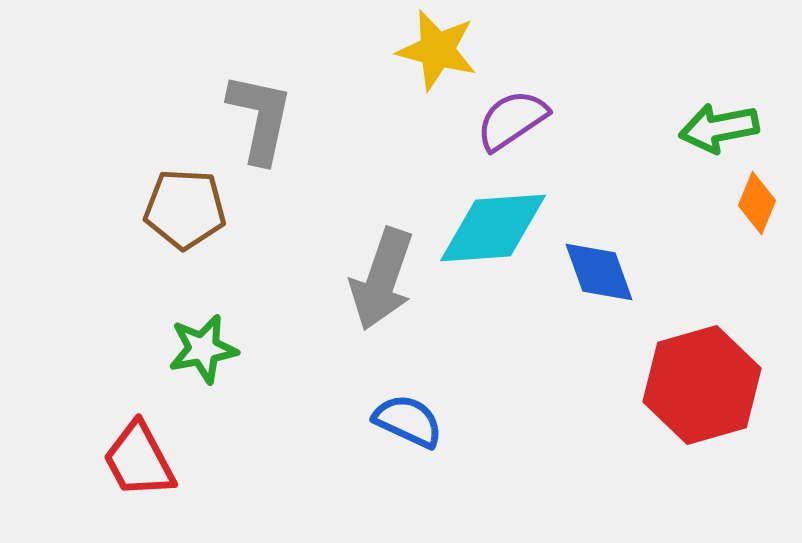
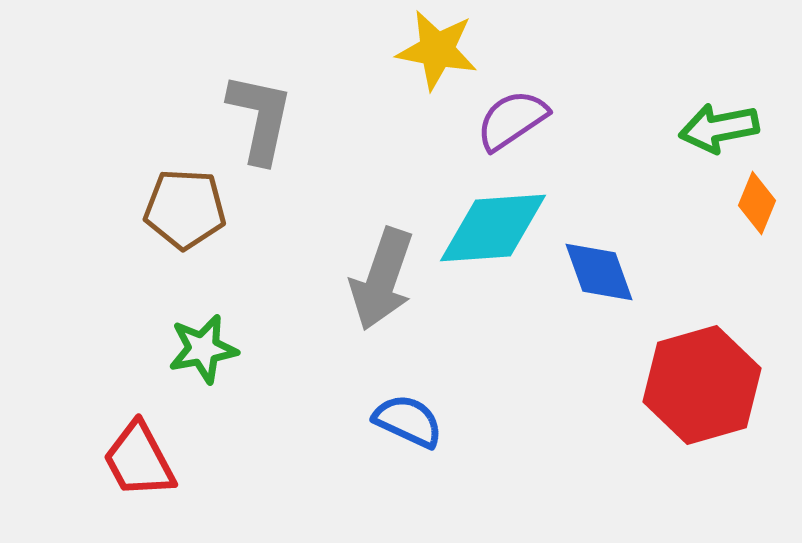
yellow star: rotated 4 degrees counterclockwise
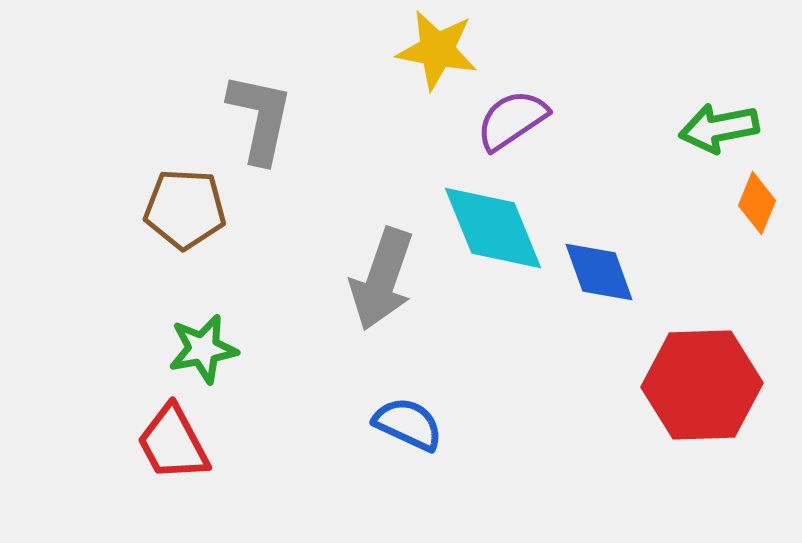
cyan diamond: rotated 72 degrees clockwise
red hexagon: rotated 14 degrees clockwise
blue semicircle: moved 3 px down
red trapezoid: moved 34 px right, 17 px up
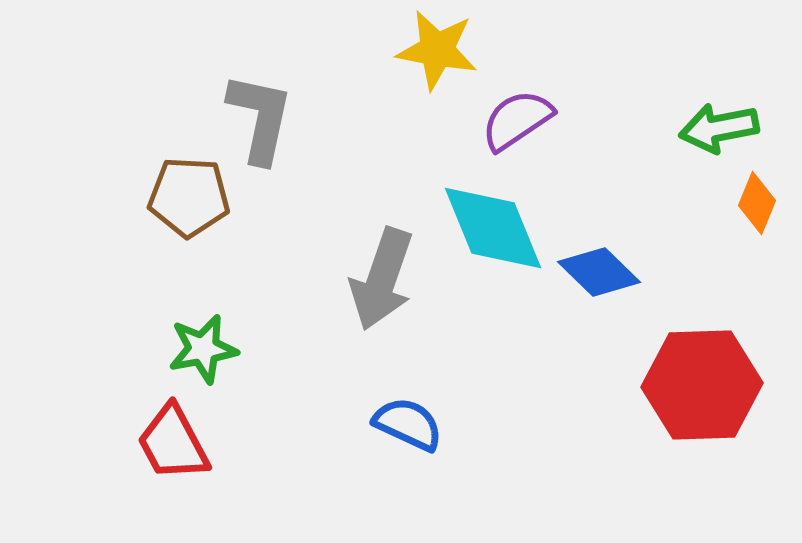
purple semicircle: moved 5 px right
brown pentagon: moved 4 px right, 12 px up
blue diamond: rotated 26 degrees counterclockwise
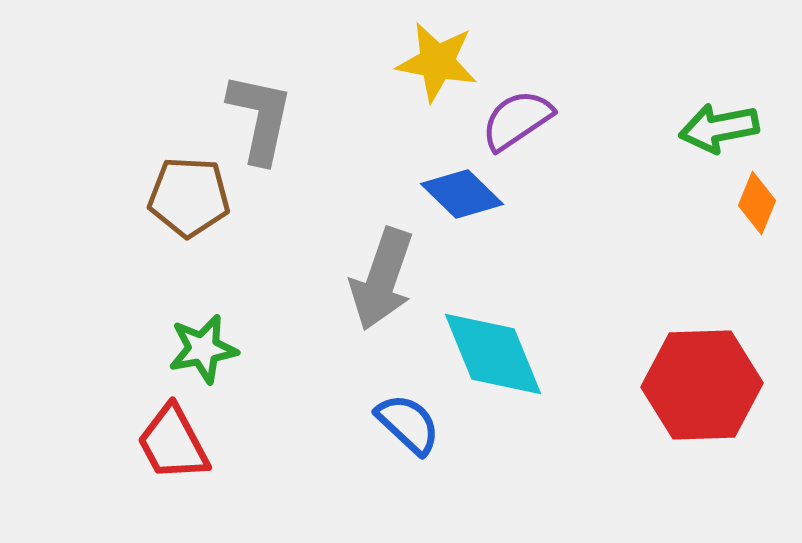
yellow star: moved 12 px down
cyan diamond: moved 126 px down
blue diamond: moved 137 px left, 78 px up
blue semicircle: rotated 18 degrees clockwise
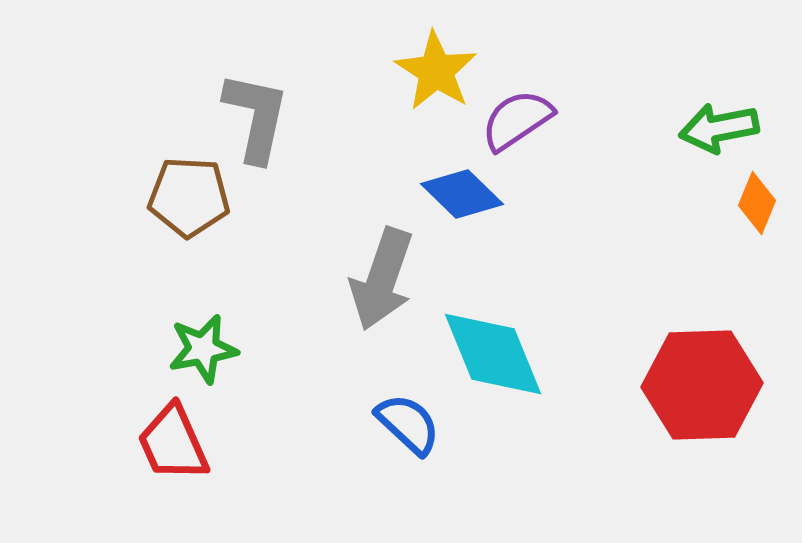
yellow star: moved 1 px left, 9 px down; rotated 22 degrees clockwise
gray L-shape: moved 4 px left, 1 px up
red trapezoid: rotated 4 degrees clockwise
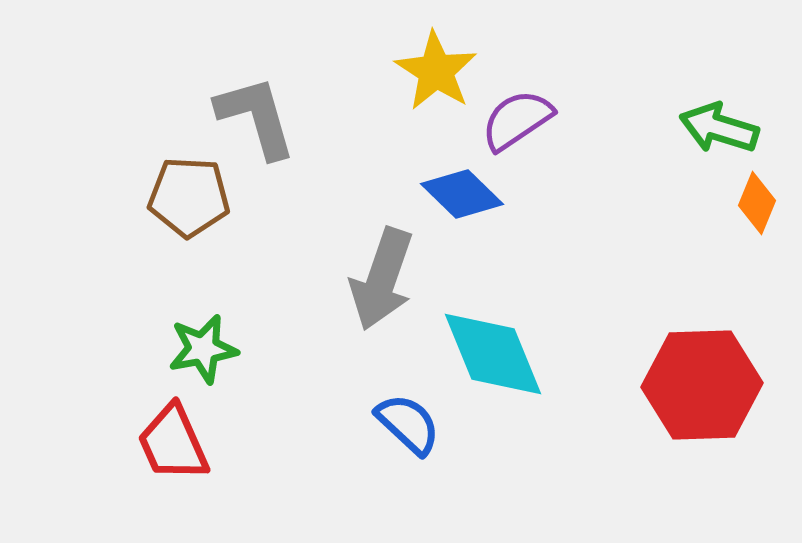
gray L-shape: rotated 28 degrees counterclockwise
green arrow: rotated 28 degrees clockwise
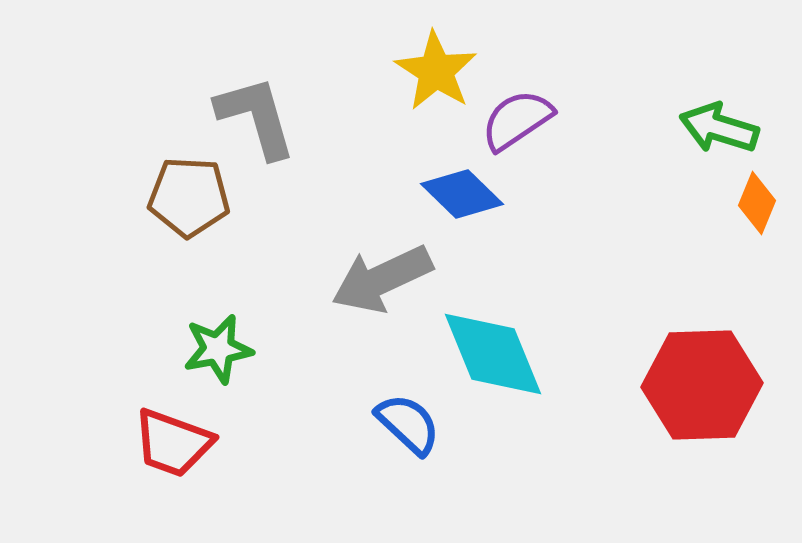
gray arrow: rotated 46 degrees clockwise
green star: moved 15 px right
red trapezoid: rotated 46 degrees counterclockwise
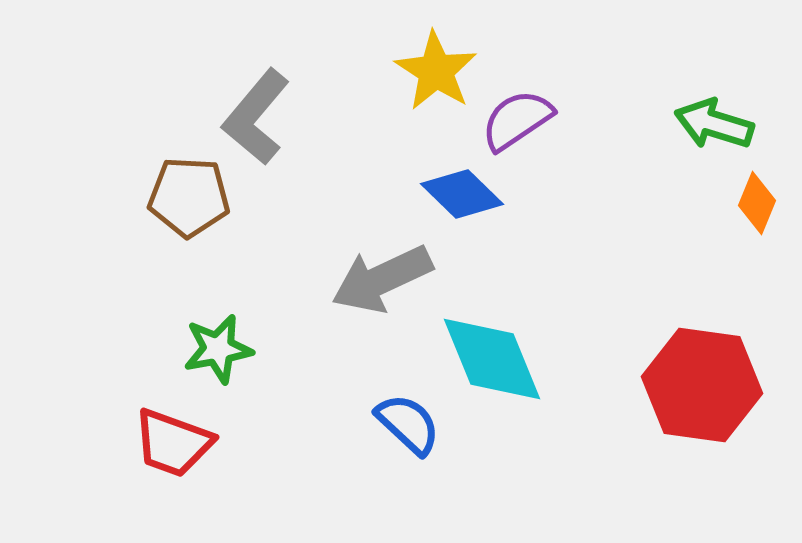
gray L-shape: rotated 124 degrees counterclockwise
green arrow: moved 5 px left, 4 px up
cyan diamond: moved 1 px left, 5 px down
red hexagon: rotated 10 degrees clockwise
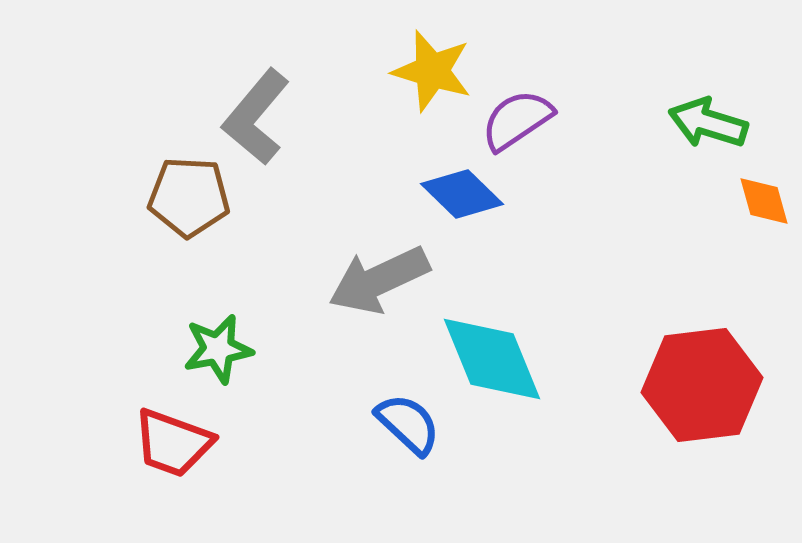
yellow star: moved 4 px left; rotated 16 degrees counterclockwise
green arrow: moved 6 px left, 1 px up
orange diamond: moved 7 px right, 2 px up; rotated 38 degrees counterclockwise
gray arrow: moved 3 px left, 1 px down
red hexagon: rotated 15 degrees counterclockwise
